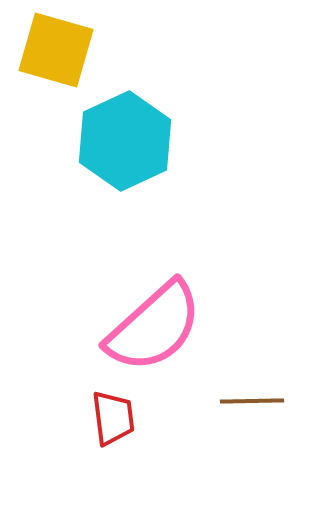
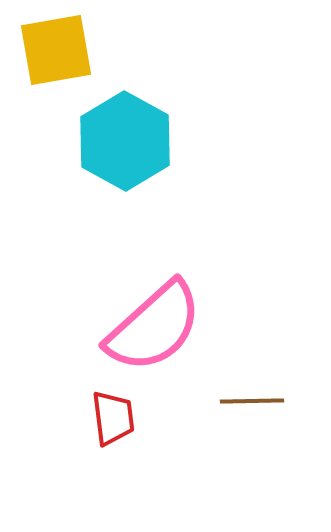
yellow square: rotated 26 degrees counterclockwise
cyan hexagon: rotated 6 degrees counterclockwise
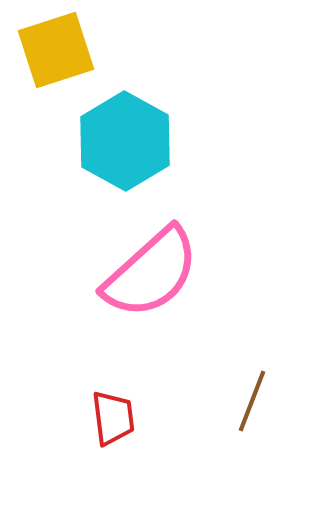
yellow square: rotated 8 degrees counterclockwise
pink semicircle: moved 3 px left, 54 px up
brown line: rotated 68 degrees counterclockwise
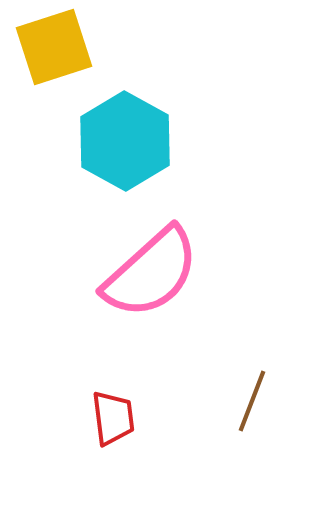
yellow square: moved 2 px left, 3 px up
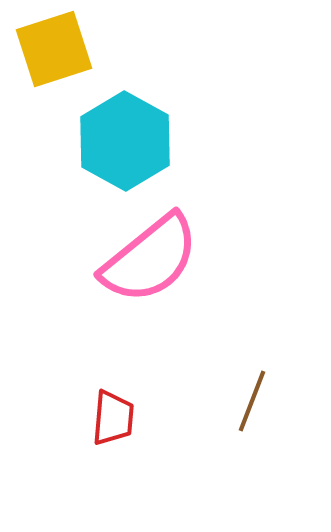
yellow square: moved 2 px down
pink semicircle: moved 1 px left, 14 px up; rotated 3 degrees clockwise
red trapezoid: rotated 12 degrees clockwise
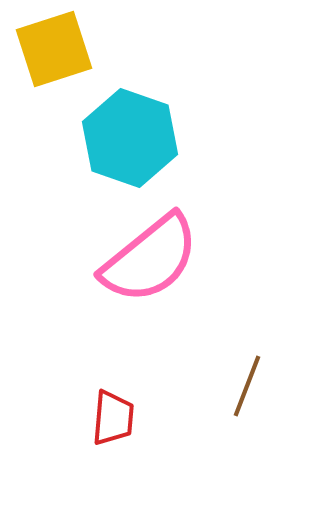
cyan hexagon: moved 5 px right, 3 px up; rotated 10 degrees counterclockwise
brown line: moved 5 px left, 15 px up
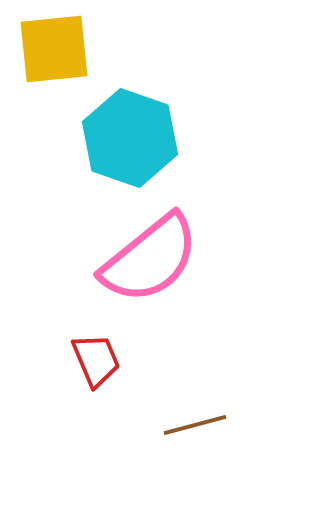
yellow square: rotated 12 degrees clockwise
brown line: moved 52 px left, 39 px down; rotated 54 degrees clockwise
red trapezoid: moved 17 px left, 58 px up; rotated 28 degrees counterclockwise
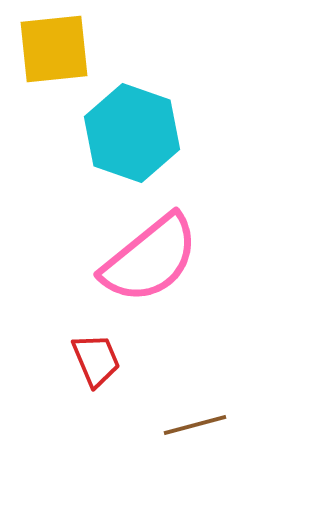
cyan hexagon: moved 2 px right, 5 px up
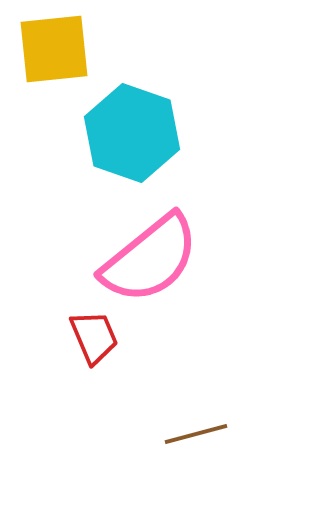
red trapezoid: moved 2 px left, 23 px up
brown line: moved 1 px right, 9 px down
